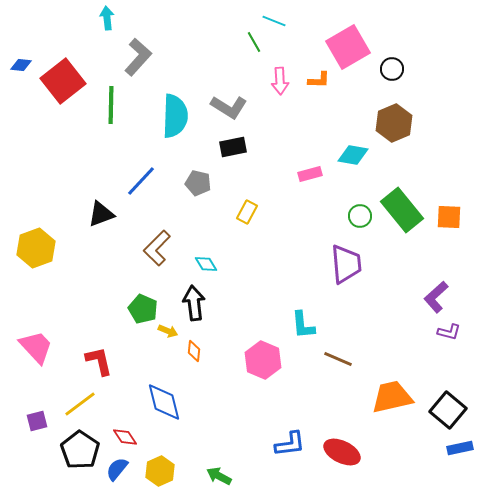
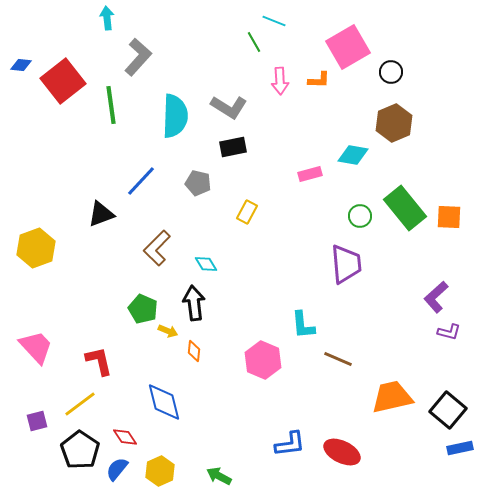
black circle at (392, 69): moved 1 px left, 3 px down
green line at (111, 105): rotated 9 degrees counterclockwise
green rectangle at (402, 210): moved 3 px right, 2 px up
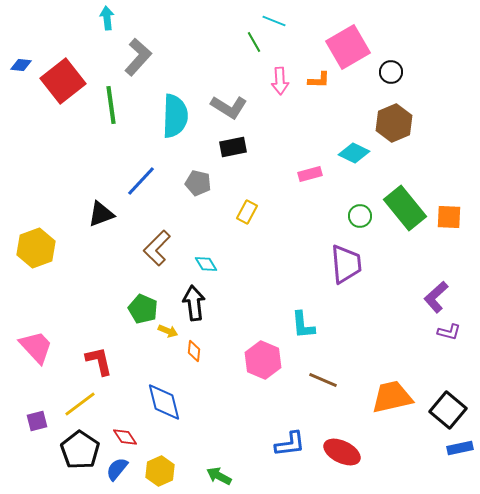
cyan diamond at (353, 155): moved 1 px right, 2 px up; rotated 16 degrees clockwise
brown line at (338, 359): moved 15 px left, 21 px down
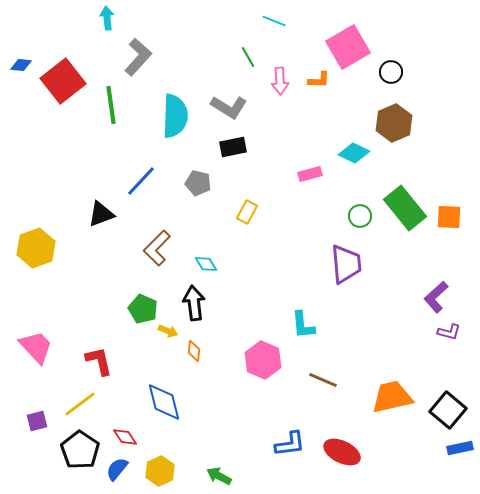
green line at (254, 42): moved 6 px left, 15 px down
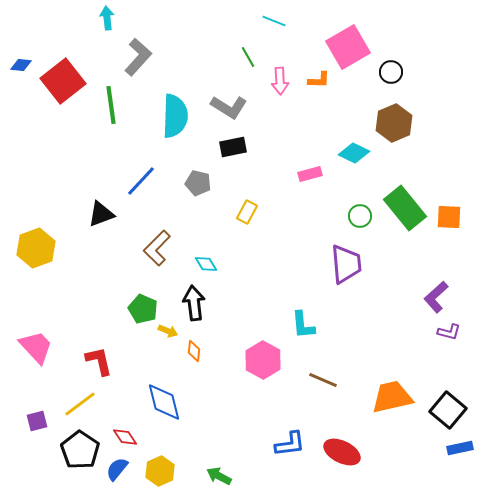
pink hexagon at (263, 360): rotated 6 degrees clockwise
